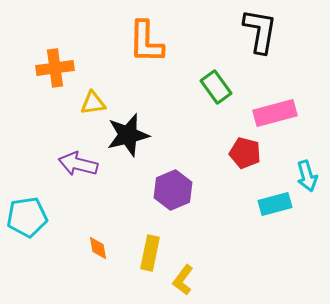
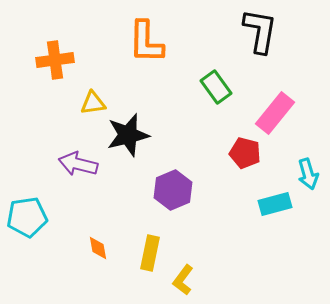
orange cross: moved 8 px up
pink rectangle: rotated 36 degrees counterclockwise
cyan arrow: moved 1 px right, 2 px up
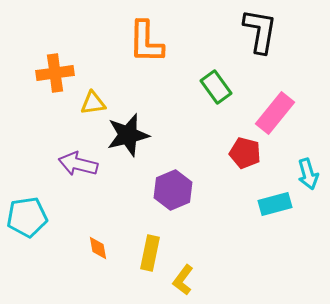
orange cross: moved 13 px down
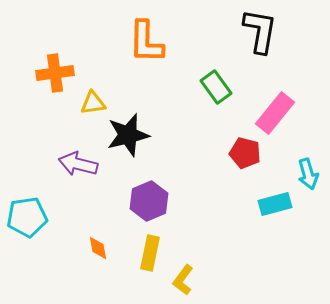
purple hexagon: moved 24 px left, 11 px down
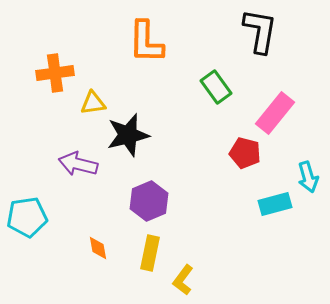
cyan arrow: moved 3 px down
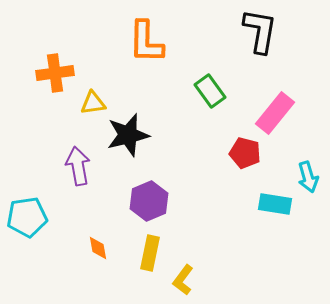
green rectangle: moved 6 px left, 4 px down
purple arrow: moved 2 px down; rotated 66 degrees clockwise
cyan rectangle: rotated 24 degrees clockwise
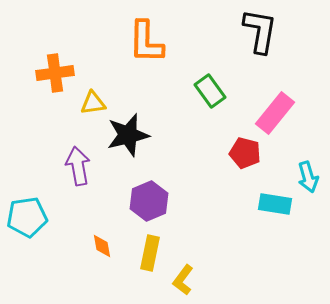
orange diamond: moved 4 px right, 2 px up
